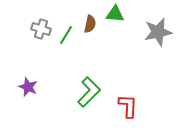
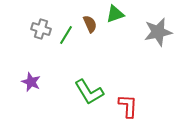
green triangle: rotated 24 degrees counterclockwise
brown semicircle: rotated 36 degrees counterclockwise
purple star: moved 3 px right, 5 px up
green L-shape: rotated 104 degrees clockwise
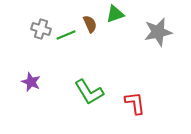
green line: rotated 36 degrees clockwise
red L-shape: moved 7 px right, 3 px up; rotated 10 degrees counterclockwise
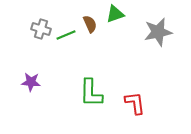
purple star: rotated 18 degrees counterclockwise
green L-shape: moved 2 px right, 1 px down; rotated 32 degrees clockwise
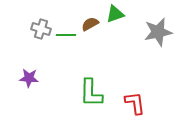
brown semicircle: rotated 96 degrees counterclockwise
green line: rotated 24 degrees clockwise
purple star: moved 2 px left, 4 px up
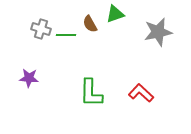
brown semicircle: rotated 90 degrees counterclockwise
red L-shape: moved 6 px right, 10 px up; rotated 40 degrees counterclockwise
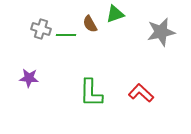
gray star: moved 3 px right
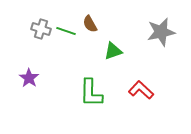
green triangle: moved 2 px left, 37 px down
green line: moved 4 px up; rotated 18 degrees clockwise
purple star: rotated 30 degrees clockwise
red L-shape: moved 3 px up
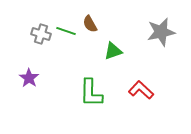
gray cross: moved 5 px down
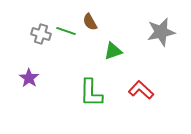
brown semicircle: moved 2 px up
